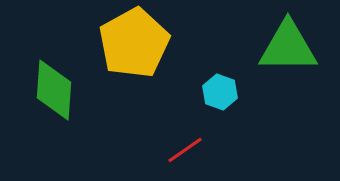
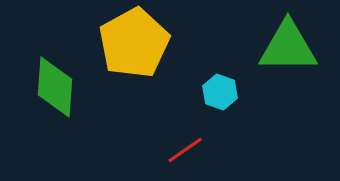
green diamond: moved 1 px right, 3 px up
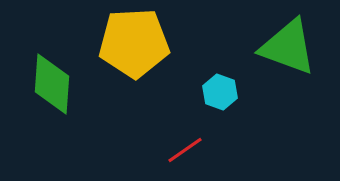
yellow pentagon: rotated 26 degrees clockwise
green triangle: rotated 20 degrees clockwise
green diamond: moved 3 px left, 3 px up
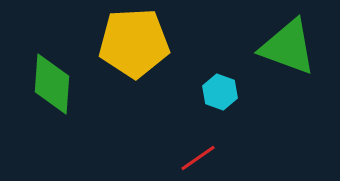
red line: moved 13 px right, 8 px down
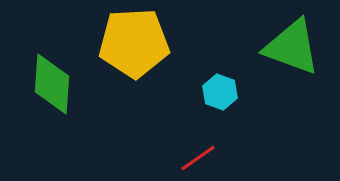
green triangle: moved 4 px right
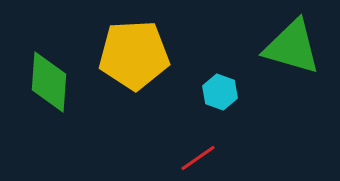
yellow pentagon: moved 12 px down
green triangle: rotated 4 degrees counterclockwise
green diamond: moved 3 px left, 2 px up
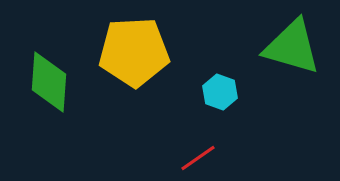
yellow pentagon: moved 3 px up
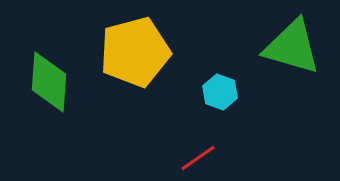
yellow pentagon: moved 1 px right; rotated 12 degrees counterclockwise
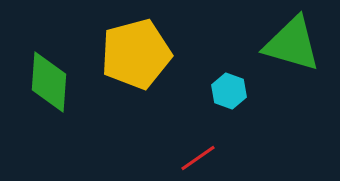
green triangle: moved 3 px up
yellow pentagon: moved 1 px right, 2 px down
cyan hexagon: moved 9 px right, 1 px up
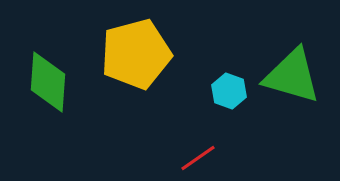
green triangle: moved 32 px down
green diamond: moved 1 px left
